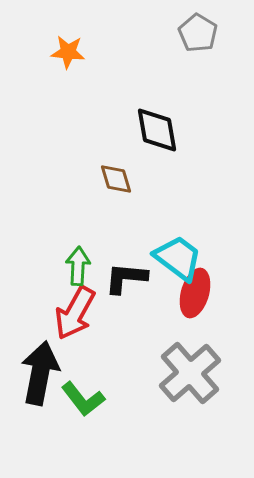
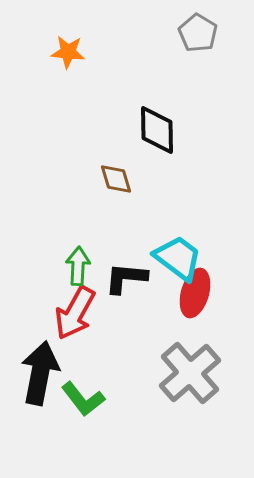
black diamond: rotated 9 degrees clockwise
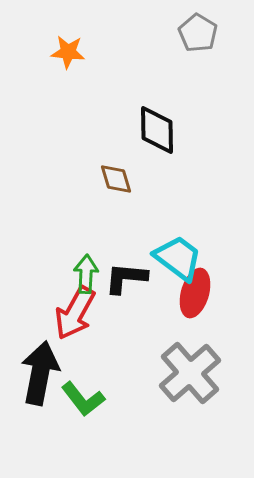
green arrow: moved 8 px right, 8 px down
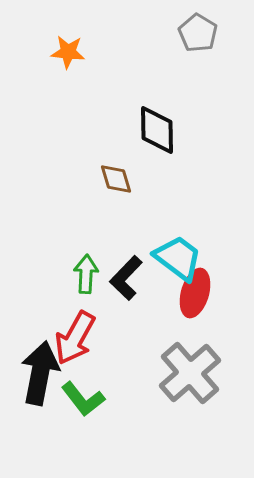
black L-shape: rotated 51 degrees counterclockwise
red arrow: moved 25 px down
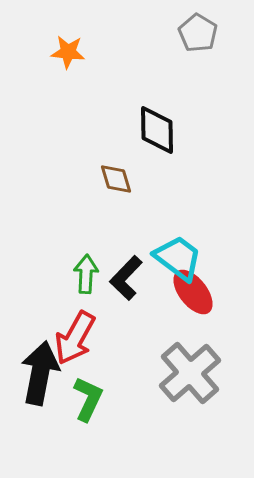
red ellipse: moved 2 px left, 1 px up; rotated 54 degrees counterclockwise
green L-shape: moved 5 px right; rotated 117 degrees counterclockwise
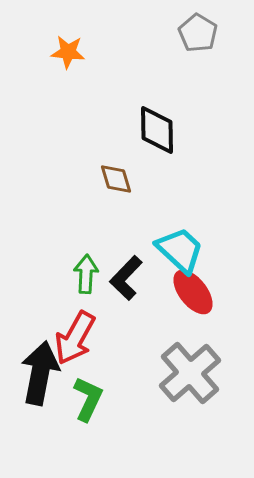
cyan trapezoid: moved 2 px right, 8 px up; rotated 6 degrees clockwise
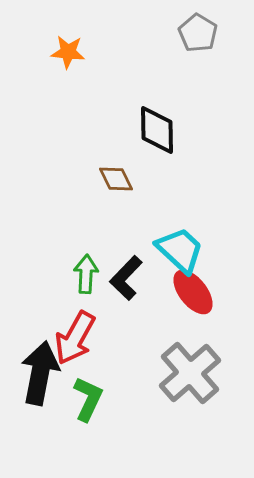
brown diamond: rotated 9 degrees counterclockwise
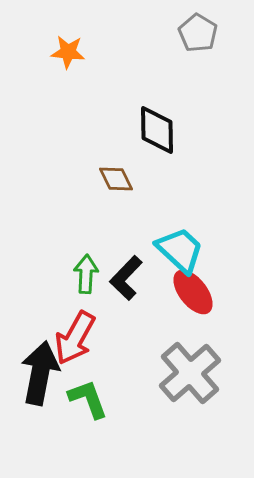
green L-shape: rotated 45 degrees counterclockwise
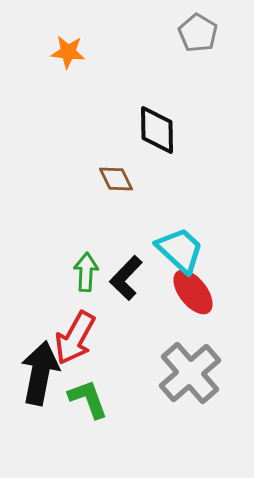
green arrow: moved 2 px up
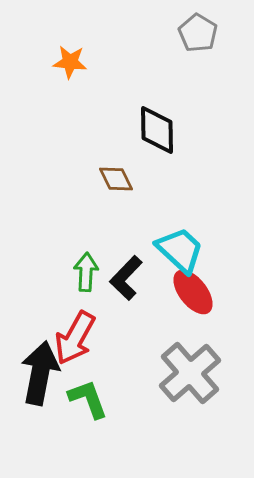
orange star: moved 2 px right, 10 px down
